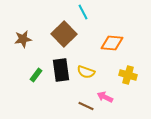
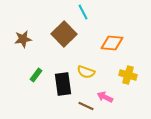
black rectangle: moved 2 px right, 14 px down
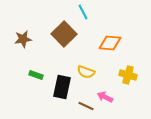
orange diamond: moved 2 px left
green rectangle: rotated 72 degrees clockwise
black rectangle: moved 1 px left, 3 px down; rotated 20 degrees clockwise
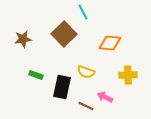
yellow cross: rotated 18 degrees counterclockwise
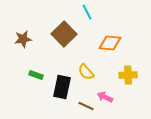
cyan line: moved 4 px right
yellow semicircle: rotated 30 degrees clockwise
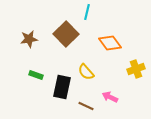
cyan line: rotated 42 degrees clockwise
brown square: moved 2 px right
brown star: moved 6 px right
orange diamond: rotated 50 degrees clockwise
yellow cross: moved 8 px right, 6 px up; rotated 18 degrees counterclockwise
pink arrow: moved 5 px right
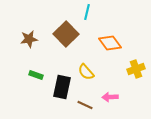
pink arrow: rotated 28 degrees counterclockwise
brown line: moved 1 px left, 1 px up
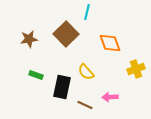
orange diamond: rotated 15 degrees clockwise
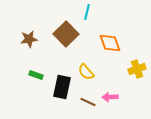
yellow cross: moved 1 px right
brown line: moved 3 px right, 3 px up
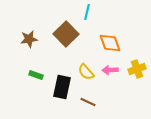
pink arrow: moved 27 px up
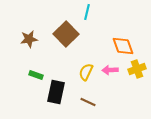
orange diamond: moved 13 px right, 3 px down
yellow semicircle: rotated 66 degrees clockwise
black rectangle: moved 6 px left, 5 px down
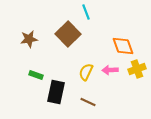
cyan line: moved 1 px left; rotated 35 degrees counterclockwise
brown square: moved 2 px right
